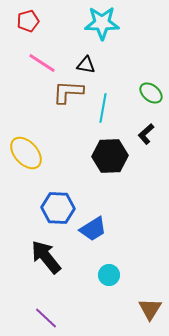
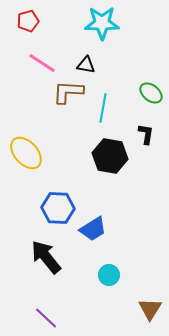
black L-shape: rotated 140 degrees clockwise
black hexagon: rotated 12 degrees clockwise
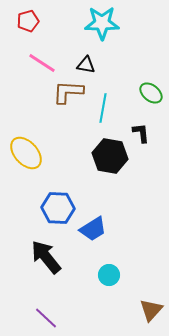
black L-shape: moved 5 px left, 1 px up; rotated 15 degrees counterclockwise
brown triangle: moved 1 px right, 1 px down; rotated 10 degrees clockwise
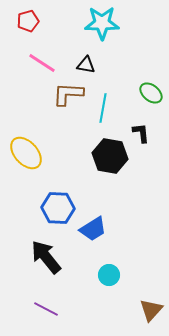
brown L-shape: moved 2 px down
purple line: moved 9 px up; rotated 15 degrees counterclockwise
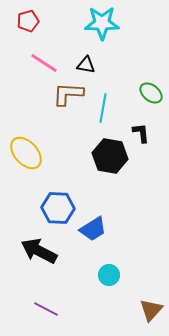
pink line: moved 2 px right
black arrow: moved 7 px left, 6 px up; rotated 24 degrees counterclockwise
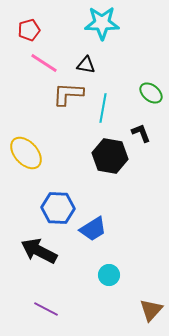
red pentagon: moved 1 px right, 9 px down
black L-shape: rotated 15 degrees counterclockwise
